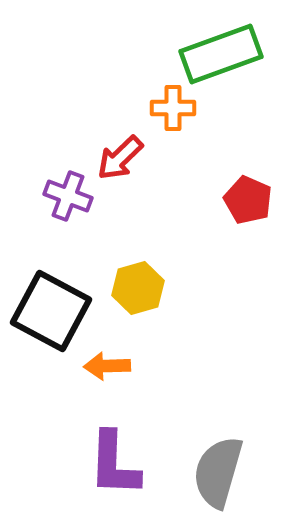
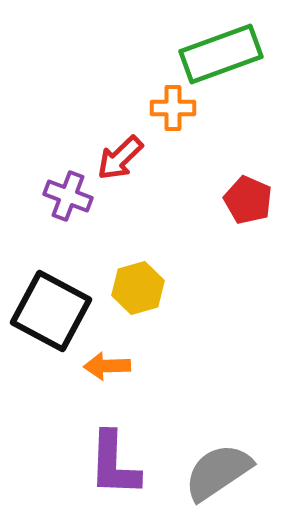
gray semicircle: rotated 40 degrees clockwise
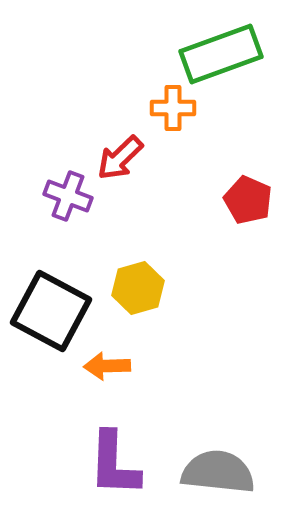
gray semicircle: rotated 40 degrees clockwise
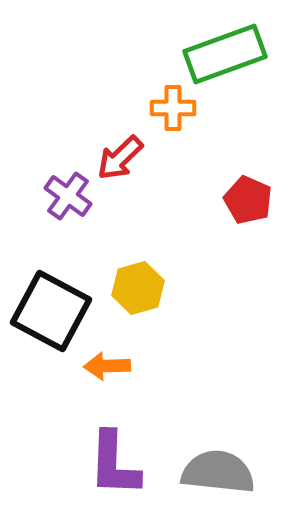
green rectangle: moved 4 px right
purple cross: rotated 15 degrees clockwise
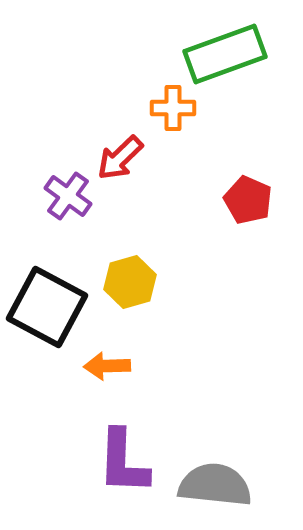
yellow hexagon: moved 8 px left, 6 px up
black square: moved 4 px left, 4 px up
purple L-shape: moved 9 px right, 2 px up
gray semicircle: moved 3 px left, 13 px down
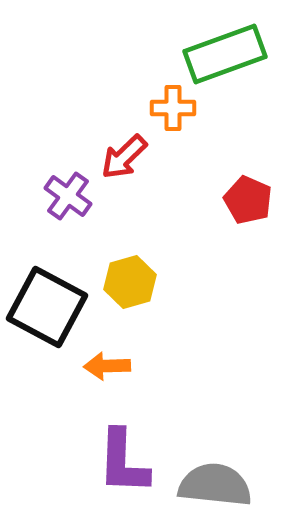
red arrow: moved 4 px right, 1 px up
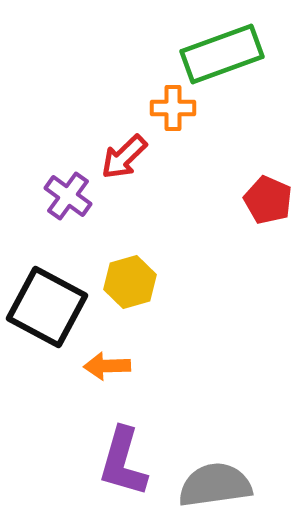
green rectangle: moved 3 px left
red pentagon: moved 20 px right
purple L-shape: rotated 14 degrees clockwise
gray semicircle: rotated 14 degrees counterclockwise
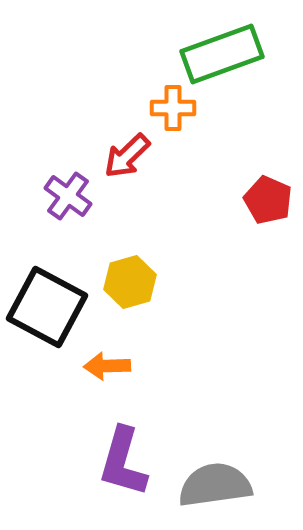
red arrow: moved 3 px right, 1 px up
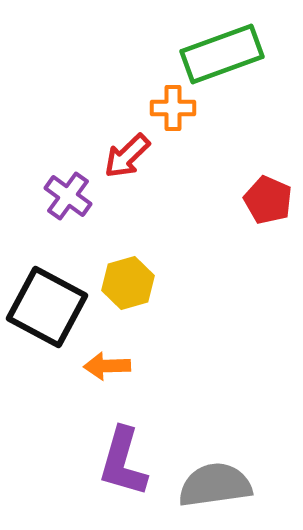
yellow hexagon: moved 2 px left, 1 px down
